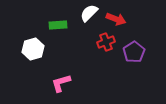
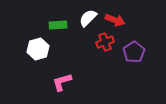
white semicircle: moved 1 px left, 5 px down
red arrow: moved 1 px left, 1 px down
red cross: moved 1 px left
white hexagon: moved 5 px right
pink L-shape: moved 1 px right, 1 px up
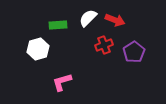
red cross: moved 1 px left, 3 px down
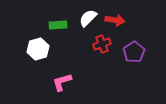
red arrow: rotated 12 degrees counterclockwise
red cross: moved 2 px left, 1 px up
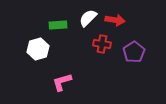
red cross: rotated 30 degrees clockwise
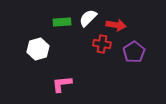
red arrow: moved 1 px right, 5 px down
green rectangle: moved 4 px right, 3 px up
pink L-shape: moved 2 px down; rotated 10 degrees clockwise
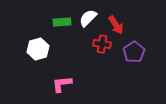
red arrow: rotated 48 degrees clockwise
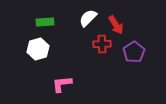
green rectangle: moved 17 px left
red cross: rotated 12 degrees counterclockwise
